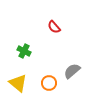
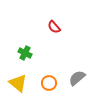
green cross: moved 1 px right, 2 px down
gray semicircle: moved 5 px right, 7 px down
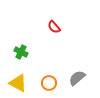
green cross: moved 4 px left, 1 px up
yellow triangle: rotated 12 degrees counterclockwise
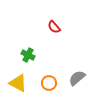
green cross: moved 7 px right, 3 px down
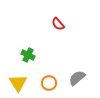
red semicircle: moved 4 px right, 3 px up
yellow triangle: rotated 30 degrees clockwise
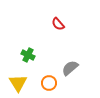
gray semicircle: moved 7 px left, 10 px up
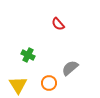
yellow triangle: moved 2 px down
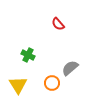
orange circle: moved 3 px right
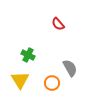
gray semicircle: rotated 102 degrees clockwise
yellow triangle: moved 2 px right, 5 px up
